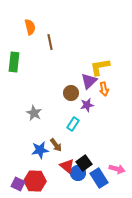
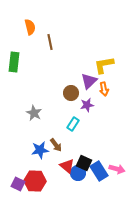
yellow L-shape: moved 4 px right, 2 px up
black square: rotated 28 degrees counterclockwise
blue rectangle: moved 7 px up
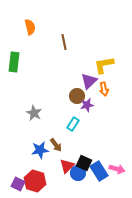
brown line: moved 14 px right
brown circle: moved 6 px right, 3 px down
red triangle: rotated 35 degrees clockwise
red hexagon: rotated 15 degrees clockwise
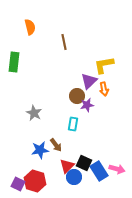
cyan rectangle: rotated 24 degrees counterclockwise
blue circle: moved 4 px left, 4 px down
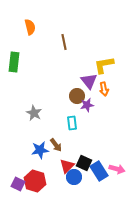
purple triangle: rotated 24 degrees counterclockwise
cyan rectangle: moved 1 px left, 1 px up; rotated 16 degrees counterclockwise
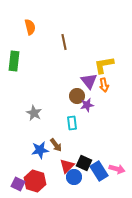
green rectangle: moved 1 px up
orange arrow: moved 4 px up
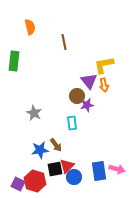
black square: moved 29 px left, 6 px down; rotated 35 degrees counterclockwise
blue rectangle: rotated 24 degrees clockwise
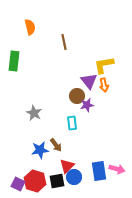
black square: moved 2 px right, 12 px down
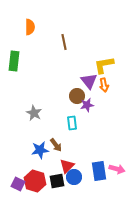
orange semicircle: rotated 14 degrees clockwise
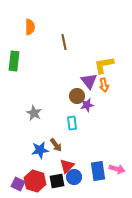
blue rectangle: moved 1 px left
